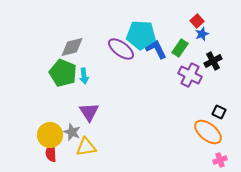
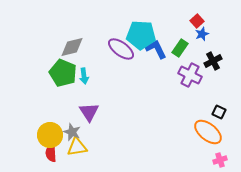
yellow triangle: moved 9 px left
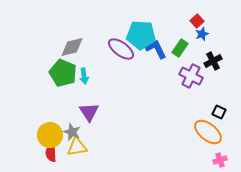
purple cross: moved 1 px right, 1 px down
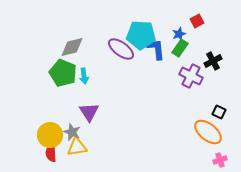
red square: rotated 16 degrees clockwise
blue star: moved 23 px left
blue L-shape: rotated 20 degrees clockwise
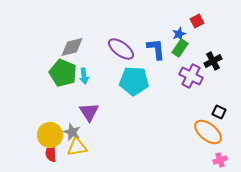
cyan pentagon: moved 7 px left, 46 px down
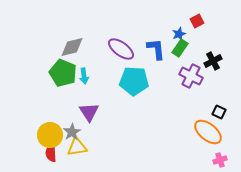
gray star: rotated 18 degrees clockwise
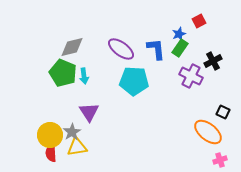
red square: moved 2 px right
black square: moved 4 px right
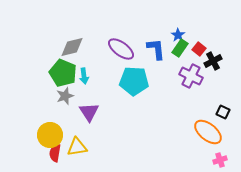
red square: moved 28 px down; rotated 24 degrees counterclockwise
blue star: moved 1 px left, 1 px down; rotated 16 degrees counterclockwise
gray star: moved 7 px left, 36 px up; rotated 12 degrees clockwise
red semicircle: moved 4 px right; rotated 12 degrees clockwise
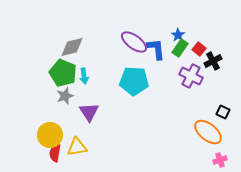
purple ellipse: moved 13 px right, 7 px up
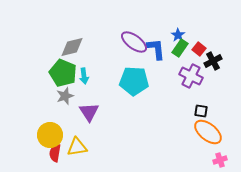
black square: moved 22 px left, 1 px up; rotated 16 degrees counterclockwise
